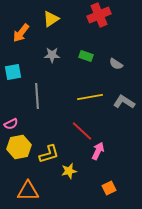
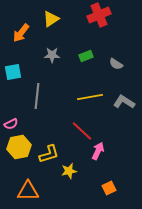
green rectangle: rotated 40 degrees counterclockwise
gray line: rotated 10 degrees clockwise
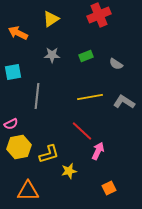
orange arrow: moved 3 px left; rotated 78 degrees clockwise
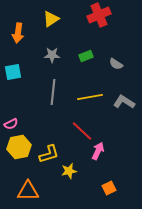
orange arrow: rotated 108 degrees counterclockwise
gray line: moved 16 px right, 4 px up
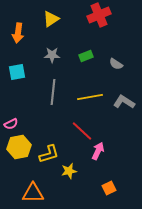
cyan square: moved 4 px right
orange triangle: moved 5 px right, 2 px down
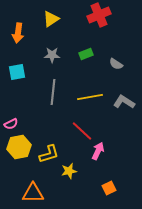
green rectangle: moved 2 px up
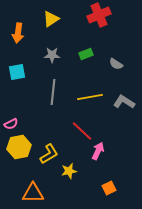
yellow L-shape: rotated 15 degrees counterclockwise
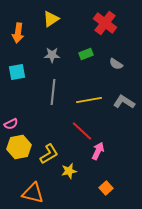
red cross: moved 6 px right, 8 px down; rotated 30 degrees counterclockwise
yellow line: moved 1 px left, 3 px down
orange square: moved 3 px left; rotated 16 degrees counterclockwise
orange triangle: rotated 15 degrees clockwise
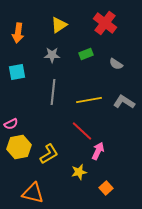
yellow triangle: moved 8 px right, 6 px down
yellow star: moved 10 px right, 1 px down
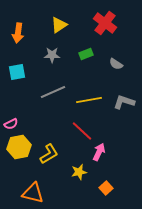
gray line: rotated 60 degrees clockwise
gray L-shape: rotated 15 degrees counterclockwise
pink arrow: moved 1 px right, 1 px down
